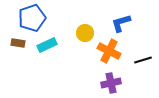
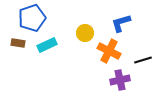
purple cross: moved 9 px right, 3 px up
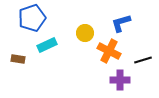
brown rectangle: moved 16 px down
purple cross: rotated 12 degrees clockwise
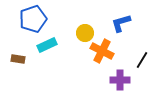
blue pentagon: moved 1 px right, 1 px down
orange cross: moved 7 px left
black line: moved 1 px left; rotated 42 degrees counterclockwise
